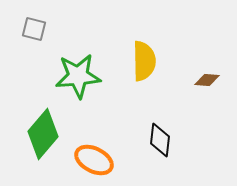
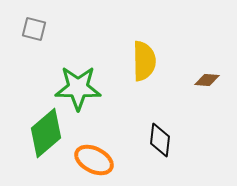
green star: moved 12 px down; rotated 6 degrees clockwise
green diamond: moved 3 px right, 1 px up; rotated 9 degrees clockwise
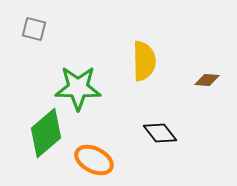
black diamond: moved 7 px up; rotated 44 degrees counterclockwise
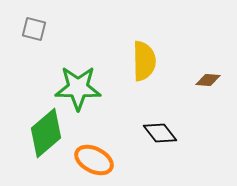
brown diamond: moved 1 px right
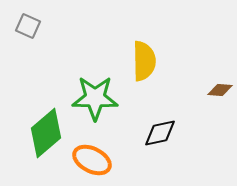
gray square: moved 6 px left, 3 px up; rotated 10 degrees clockwise
brown diamond: moved 12 px right, 10 px down
green star: moved 17 px right, 10 px down
black diamond: rotated 64 degrees counterclockwise
orange ellipse: moved 2 px left
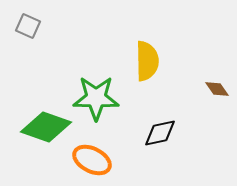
yellow semicircle: moved 3 px right
brown diamond: moved 3 px left, 1 px up; rotated 50 degrees clockwise
green star: moved 1 px right
green diamond: moved 6 px up; rotated 60 degrees clockwise
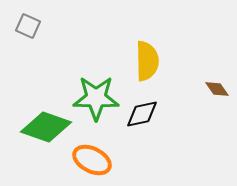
black diamond: moved 18 px left, 19 px up
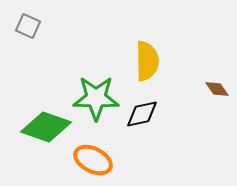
orange ellipse: moved 1 px right
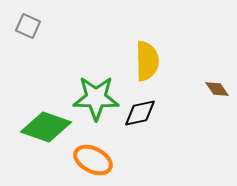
black diamond: moved 2 px left, 1 px up
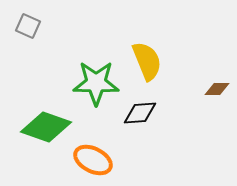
yellow semicircle: rotated 21 degrees counterclockwise
brown diamond: rotated 55 degrees counterclockwise
green star: moved 15 px up
black diamond: rotated 8 degrees clockwise
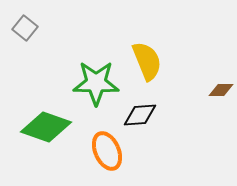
gray square: moved 3 px left, 2 px down; rotated 15 degrees clockwise
brown diamond: moved 4 px right, 1 px down
black diamond: moved 2 px down
orange ellipse: moved 14 px right, 9 px up; rotated 39 degrees clockwise
